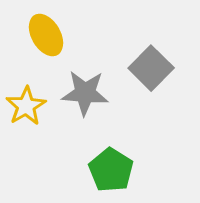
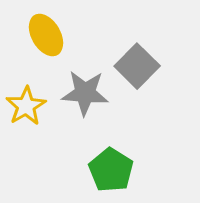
gray square: moved 14 px left, 2 px up
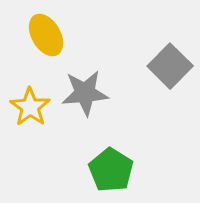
gray square: moved 33 px right
gray star: rotated 9 degrees counterclockwise
yellow star: moved 4 px right, 1 px down; rotated 6 degrees counterclockwise
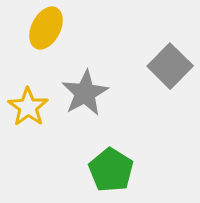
yellow ellipse: moved 7 px up; rotated 57 degrees clockwise
gray star: rotated 24 degrees counterclockwise
yellow star: moved 2 px left
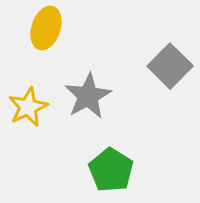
yellow ellipse: rotated 9 degrees counterclockwise
gray star: moved 3 px right, 3 px down
yellow star: rotated 12 degrees clockwise
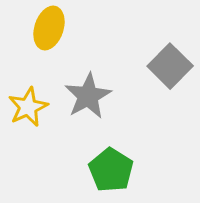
yellow ellipse: moved 3 px right
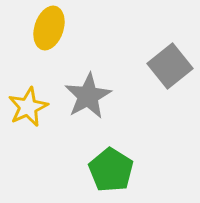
gray square: rotated 6 degrees clockwise
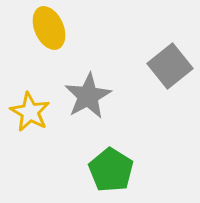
yellow ellipse: rotated 42 degrees counterclockwise
yellow star: moved 2 px right, 5 px down; rotated 18 degrees counterclockwise
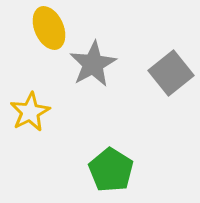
gray square: moved 1 px right, 7 px down
gray star: moved 5 px right, 32 px up
yellow star: rotated 15 degrees clockwise
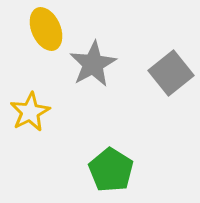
yellow ellipse: moved 3 px left, 1 px down
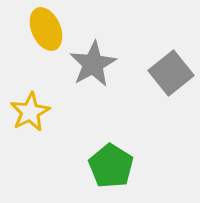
green pentagon: moved 4 px up
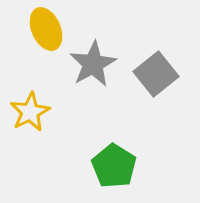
gray square: moved 15 px left, 1 px down
green pentagon: moved 3 px right
